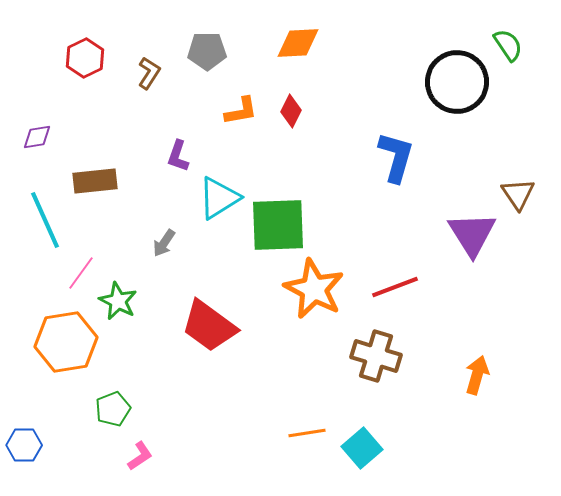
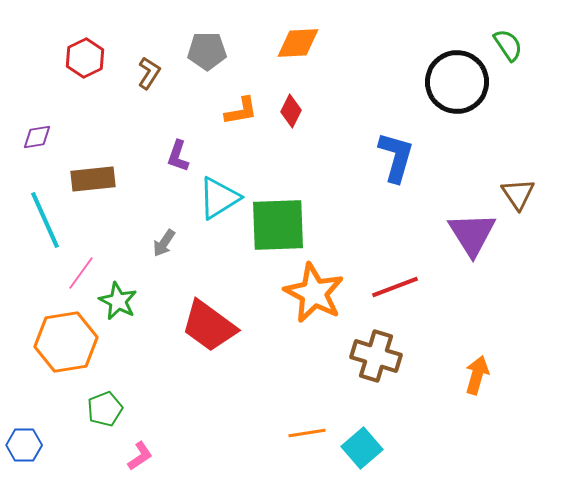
brown rectangle: moved 2 px left, 2 px up
orange star: moved 4 px down
green pentagon: moved 8 px left
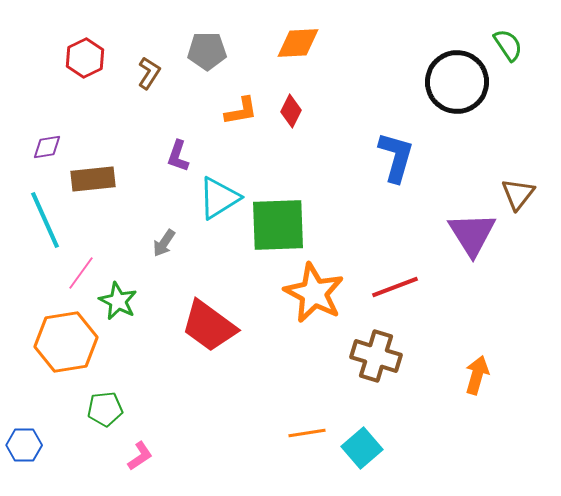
purple diamond: moved 10 px right, 10 px down
brown triangle: rotated 12 degrees clockwise
green pentagon: rotated 16 degrees clockwise
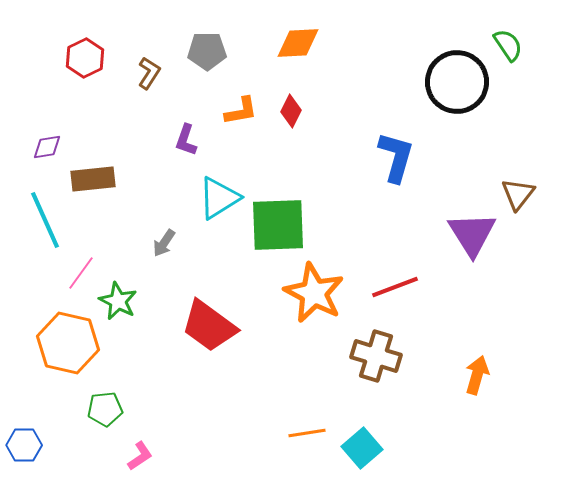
purple L-shape: moved 8 px right, 16 px up
orange hexagon: moved 2 px right, 1 px down; rotated 22 degrees clockwise
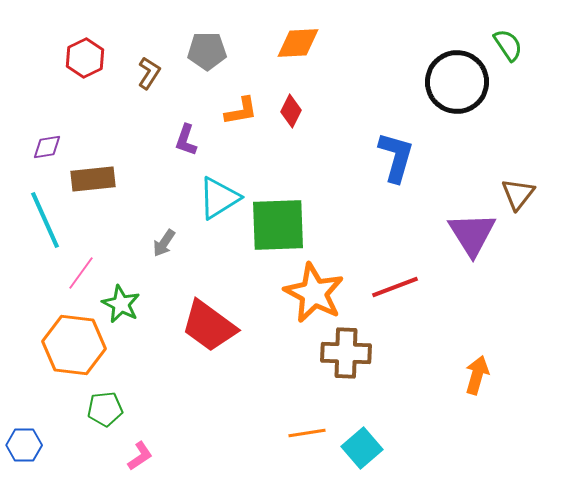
green star: moved 3 px right, 3 px down
orange hexagon: moved 6 px right, 2 px down; rotated 6 degrees counterclockwise
brown cross: moved 30 px left, 3 px up; rotated 15 degrees counterclockwise
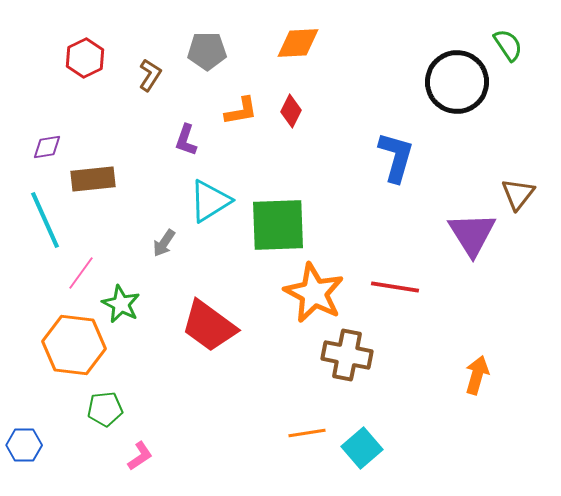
brown L-shape: moved 1 px right, 2 px down
cyan triangle: moved 9 px left, 3 px down
red line: rotated 30 degrees clockwise
brown cross: moved 1 px right, 2 px down; rotated 9 degrees clockwise
